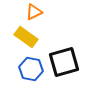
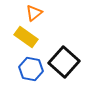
orange triangle: moved 1 px down; rotated 12 degrees counterclockwise
black square: rotated 32 degrees counterclockwise
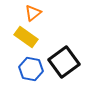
orange triangle: moved 1 px left
black square: rotated 12 degrees clockwise
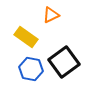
orange triangle: moved 18 px right, 2 px down; rotated 12 degrees clockwise
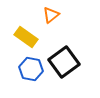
orange triangle: rotated 12 degrees counterclockwise
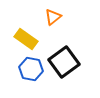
orange triangle: moved 2 px right, 2 px down
yellow rectangle: moved 2 px down
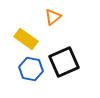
black square: rotated 12 degrees clockwise
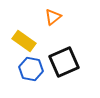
yellow rectangle: moved 2 px left, 2 px down
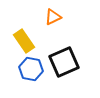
orange triangle: rotated 12 degrees clockwise
yellow rectangle: rotated 20 degrees clockwise
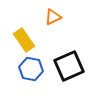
yellow rectangle: moved 1 px up
black square: moved 5 px right, 4 px down
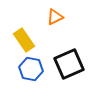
orange triangle: moved 2 px right
black square: moved 2 px up
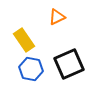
orange triangle: moved 2 px right
